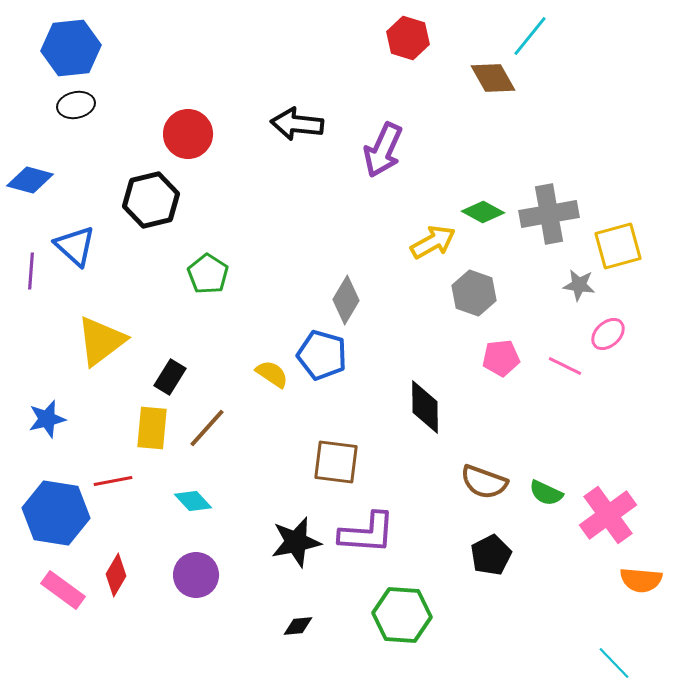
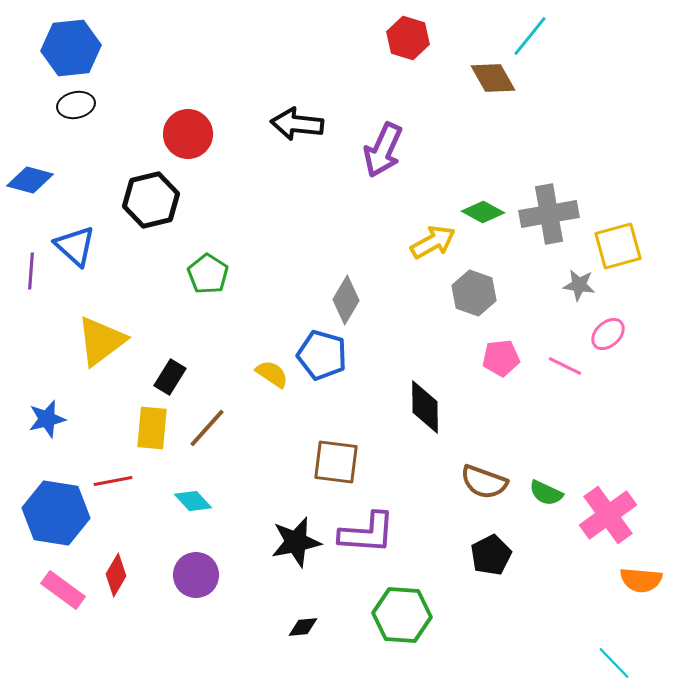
black diamond at (298, 626): moved 5 px right, 1 px down
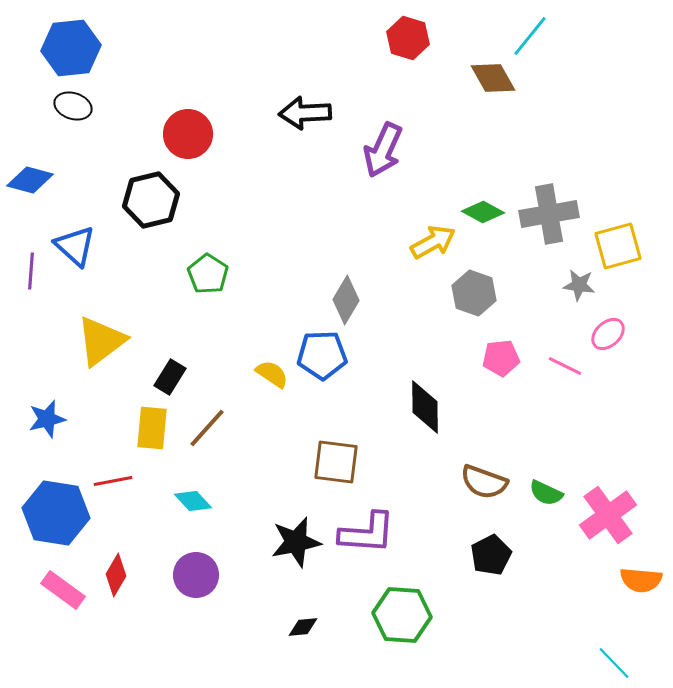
black ellipse at (76, 105): moved 3 px left, 1 px down; rotated 30 degrees clockwise
black arrow at (297, 124): moved 8 px right, 11 px up; rotated 9 degrees counterclockwise
blue pentagon at (322, 355): rotated 18 degrees counterclockwise
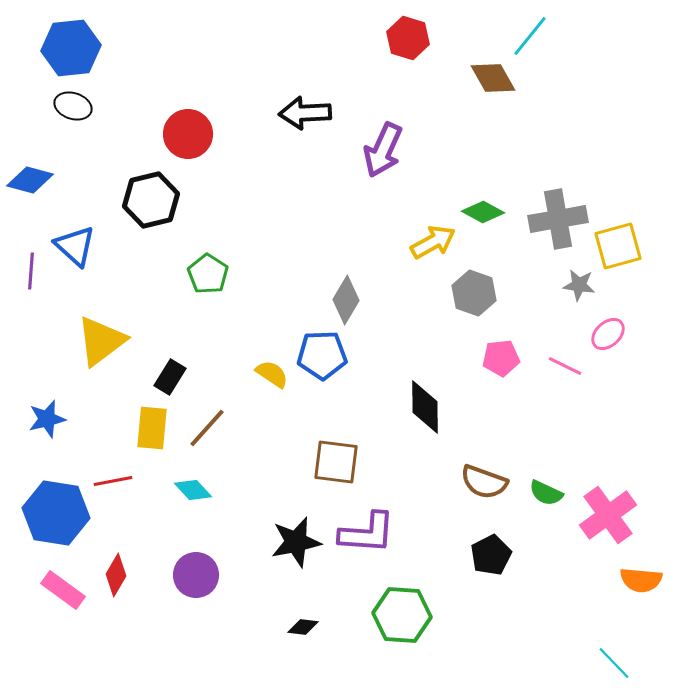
gray cross at (549, 214): moved 9 px right, 5 px down
cyan diamond at (193, 501): moved 11 px up
black diamond at (303, 627): rotated 12 degrees clockwise
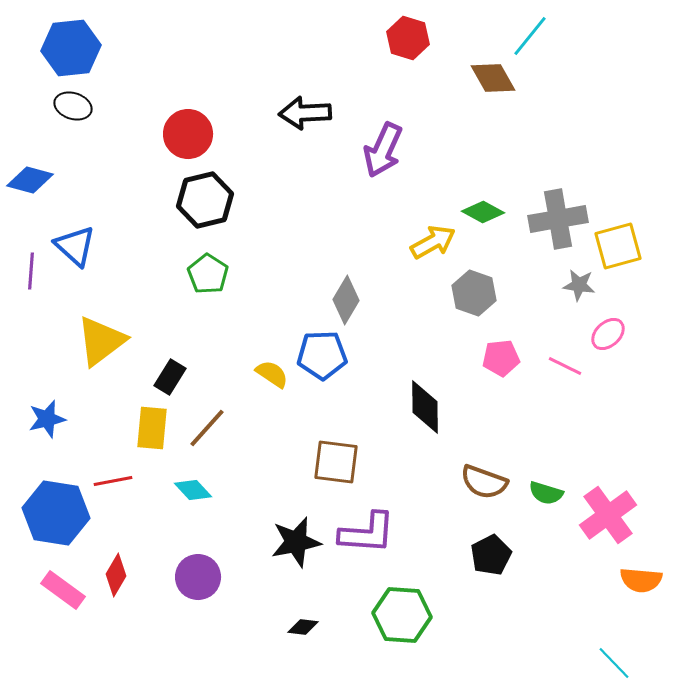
black hexagon at (151, 200): moved 54 px right
green semicircle at (546, 493): rotated 8 degrees counterclockwise
purple circle at (196, 575): moved 2 px right, 2 px down
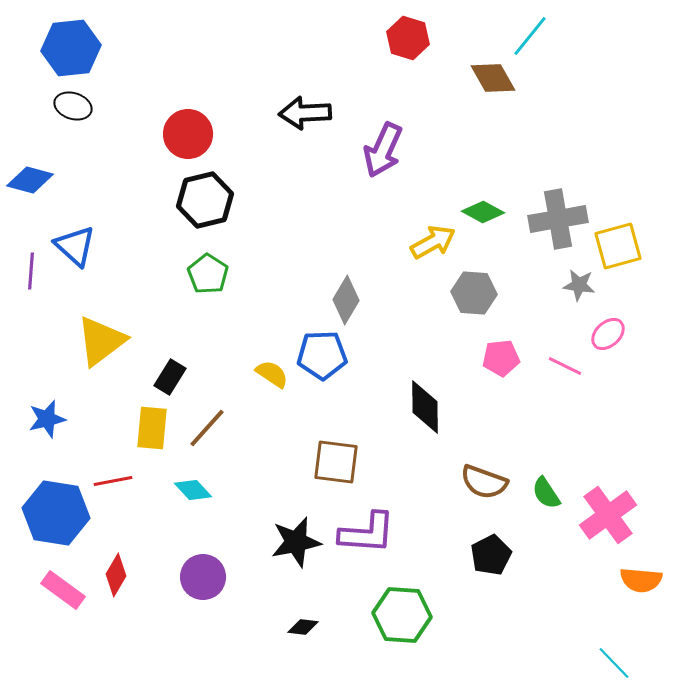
gray hexagon at (474, 293): rotated 15 degrees counterclockwise
green semicircle at (546, 493): rotated 40 degrees clockwise
purple circle at (198, 577): moved 5 px right
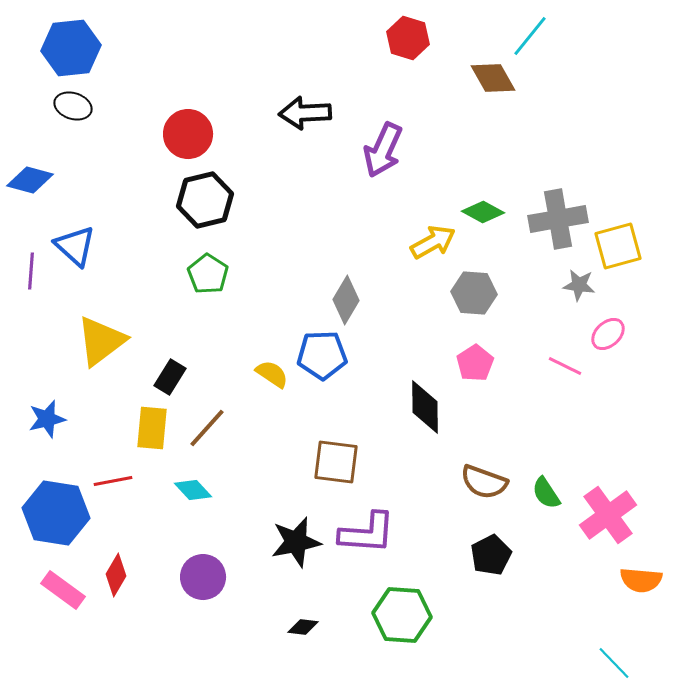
pink pentagon at (501, 358): moved 26 px left, 5 px down; rotated 27 degrees counterclockwise
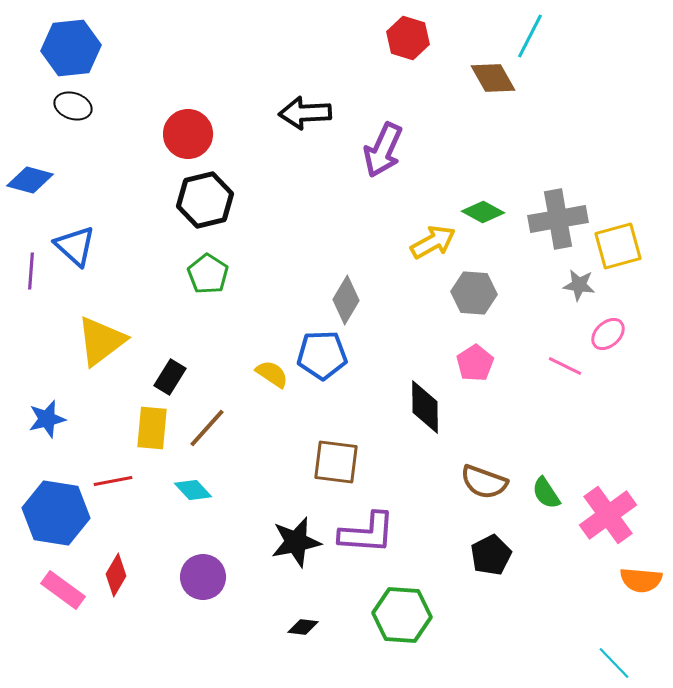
cyan line at (530, 36): rotated 12 degrees counterclockwise
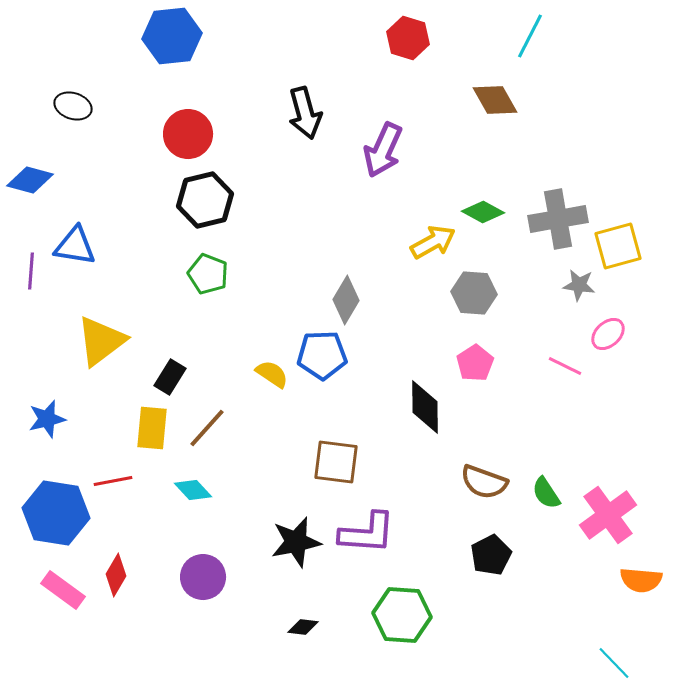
blue hexagon at (71, 48): moved 101 px right, 12 px up
brown diamond at (493, 78): moved 2 px right, 22 px down
black arrow at (305, 113): rotated 102 degrees counterclockwise
blue triangle at (75, 246): rotated 33 degrees counterclockwise
green pentagon at (208, 274): rotated 12 degrees counterclockwise
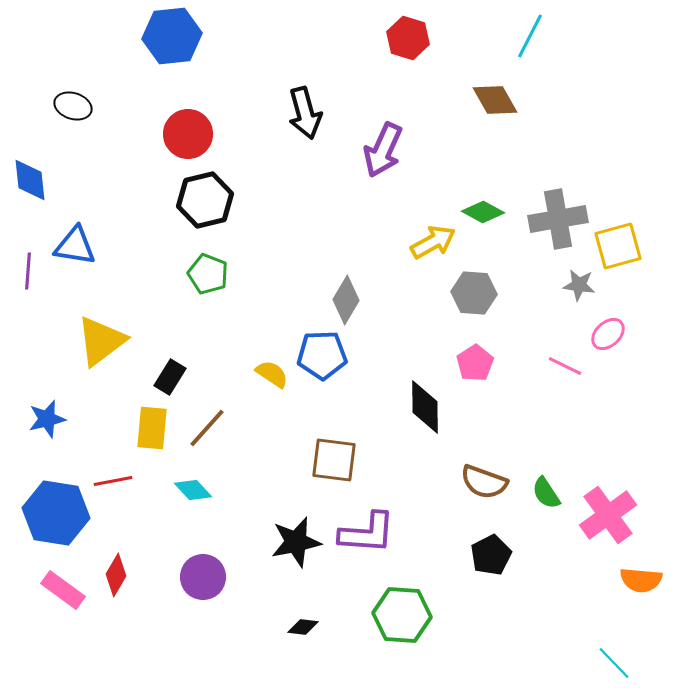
blue diamond at (30, 180): rotated 69 degrees clockwise
purple line at (31, 271): moved 3 px left
brown square at (336, 462): moved 2 px left, 2 px up
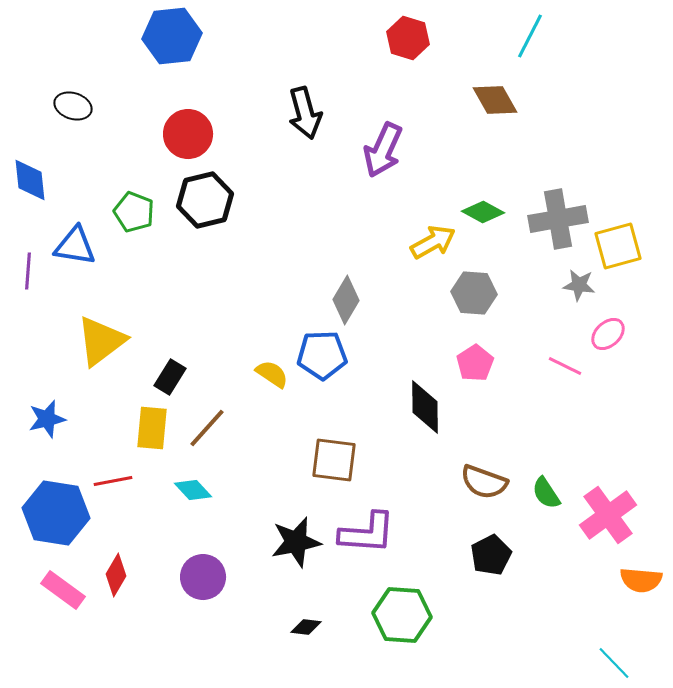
green pentagon at (208, 274): moved 74 px left, 62 px up
black diamond at (303, 627): moved 3 px right
